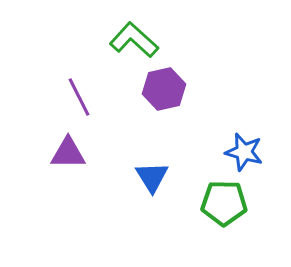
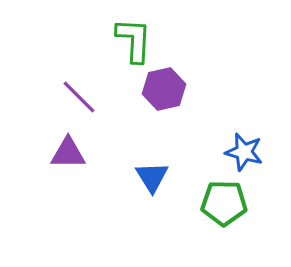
green L-shape: rotated 51 degrees clockwise
purple line: rotated 18 degrees counterclockwise
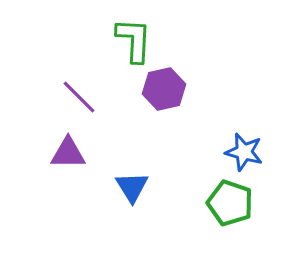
blue triangle: moved 20 px left, 10 px down
green pentagon: moved 6 px right; rotated 18 degrees clockwise
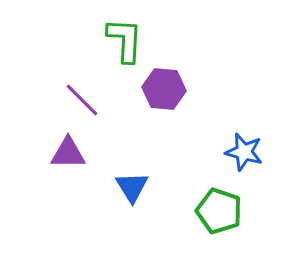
green L-shape: moved 9 px left
purple hexagon: rotated 18 degrees clockwise
purple line: moved 3 px right, 3 px down
green pentagon: moved 11 px left, 8 px down
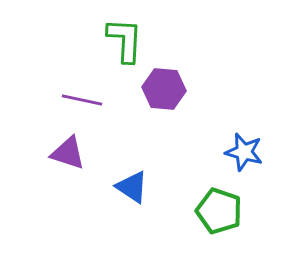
purple line: rotated 33 degrees counterclockwise
purple triangle: rotated 18 degrees clockwise
blue triangle: rotated 24 degrees counterclockwise
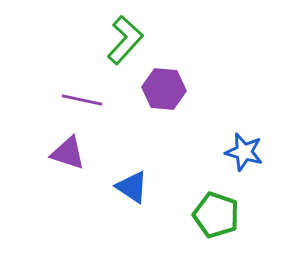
green L-shape: rotated 39 degrees clockwise
green pentagon: moved 3 px left, 4 px down
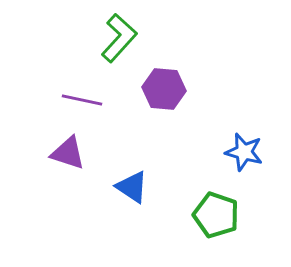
green L-shape: moved 6 px left, 2 px up
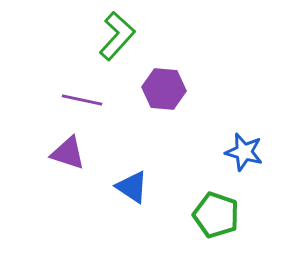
green L-shape: moved 2 px left, 2 px up
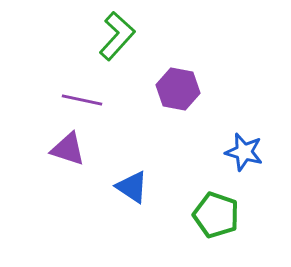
purple hexagon: moved 14 px right; rotated 6 degrees clockwise
purple triangle: moved 4 px up
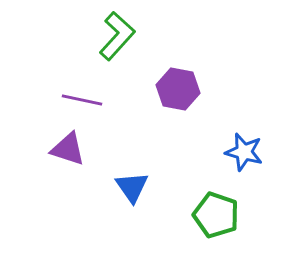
blue triangle: rotated 21 degrees clockwise
